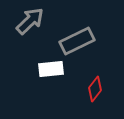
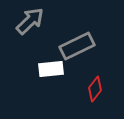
gray rectangle: moved 5 px down
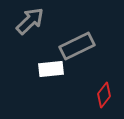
red diamond: moved 9 px right, 6 px down
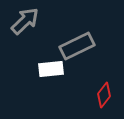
gray arrow: moved 5 px left
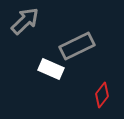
white rectangle: rotated 30 degrees clockwise
red diamond: moved 2 px left
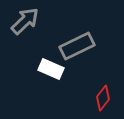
red diamond: moved 1 px right, 3 px down
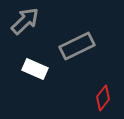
white rectangle: moved 16 px left
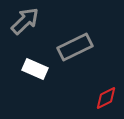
gray rectangle: moved 2 px left, 1 px down
red diamond: moved 3 px right; rotated 25 degrees clockwise
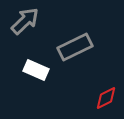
white rectangle: moved 1 px right, 1 px down
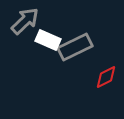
white rectangle: moved 12 px right, 30 px up
red diamond: moved 21 px up
